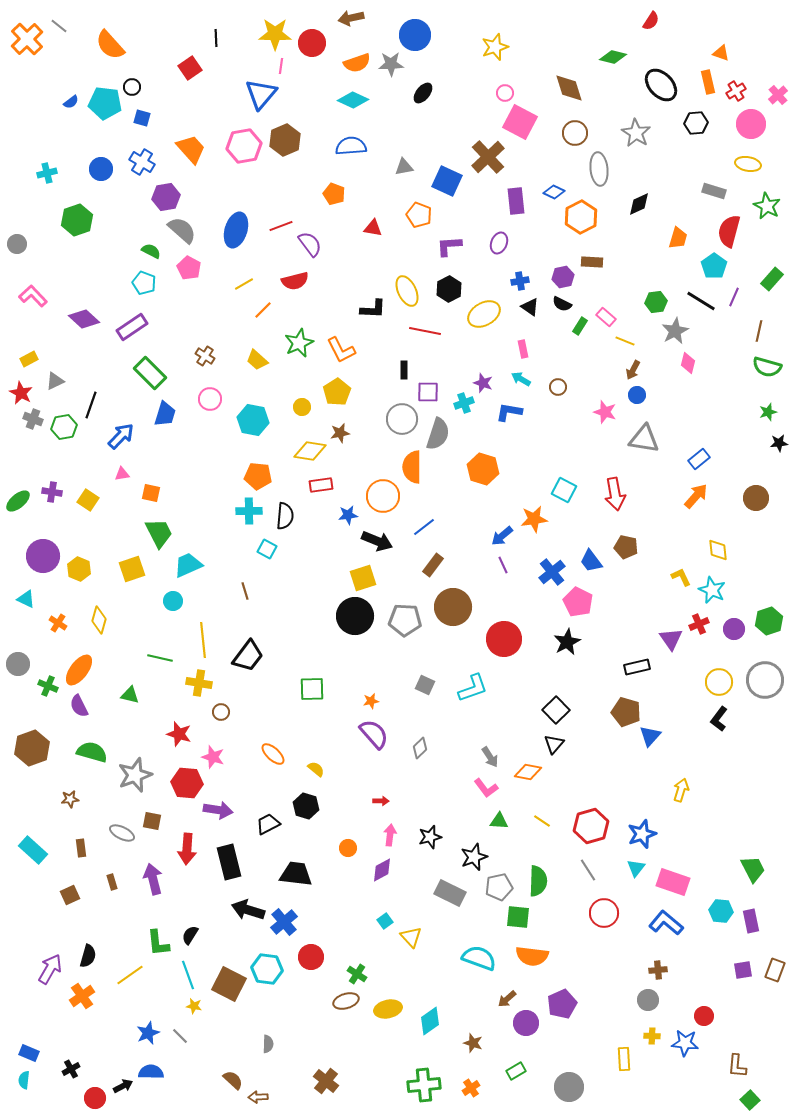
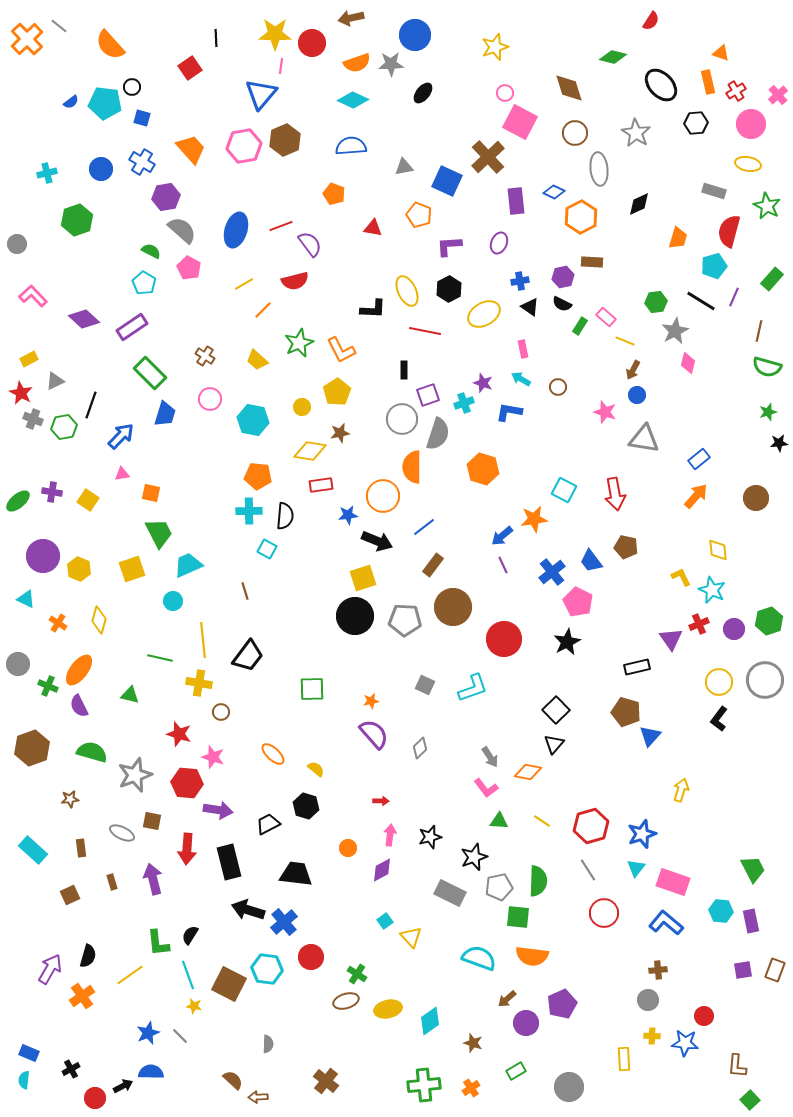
cyan pentagon at (714, 266): rotated 20 degrees clockwise
cyan pentagon at (144, 283): rotated 10 degrees clockwise
purple square at (428, 392): moved 3 px down; rotated 20 degrees counterclockwise
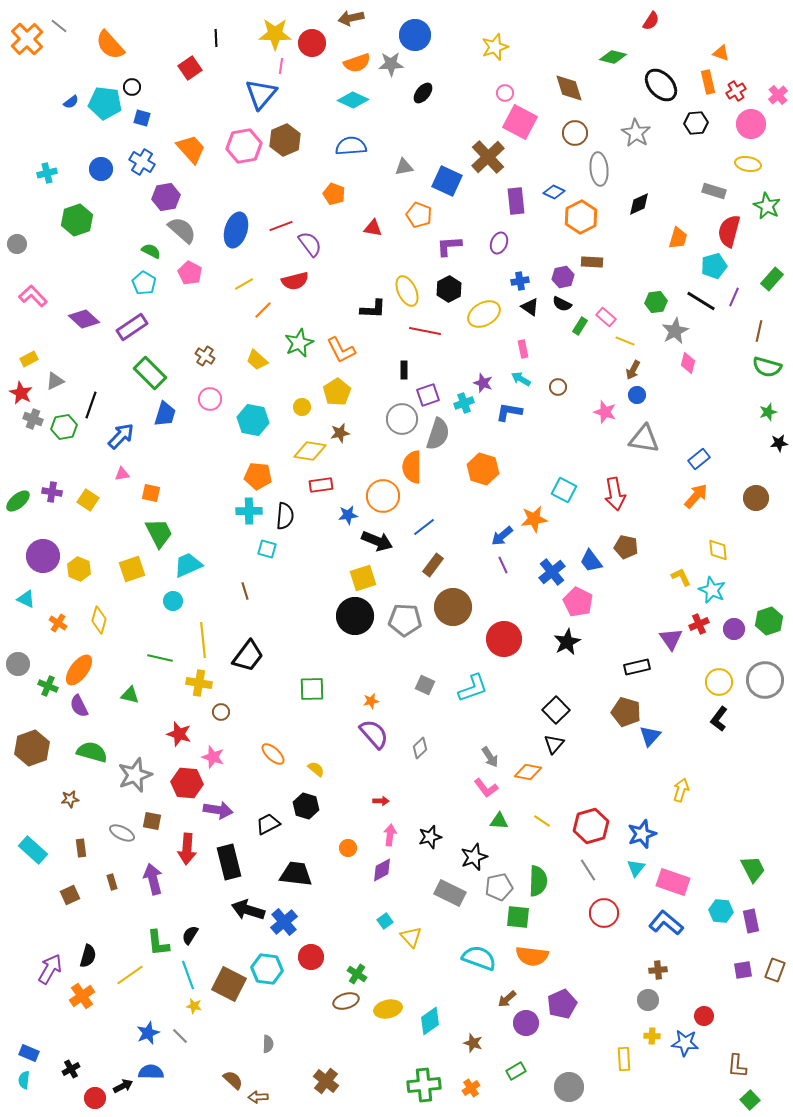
pink pentagon at (189, 268): moved 1 px right, 5 px down
cyan square at (267, 549): rotated 12 degrees counterclockwise
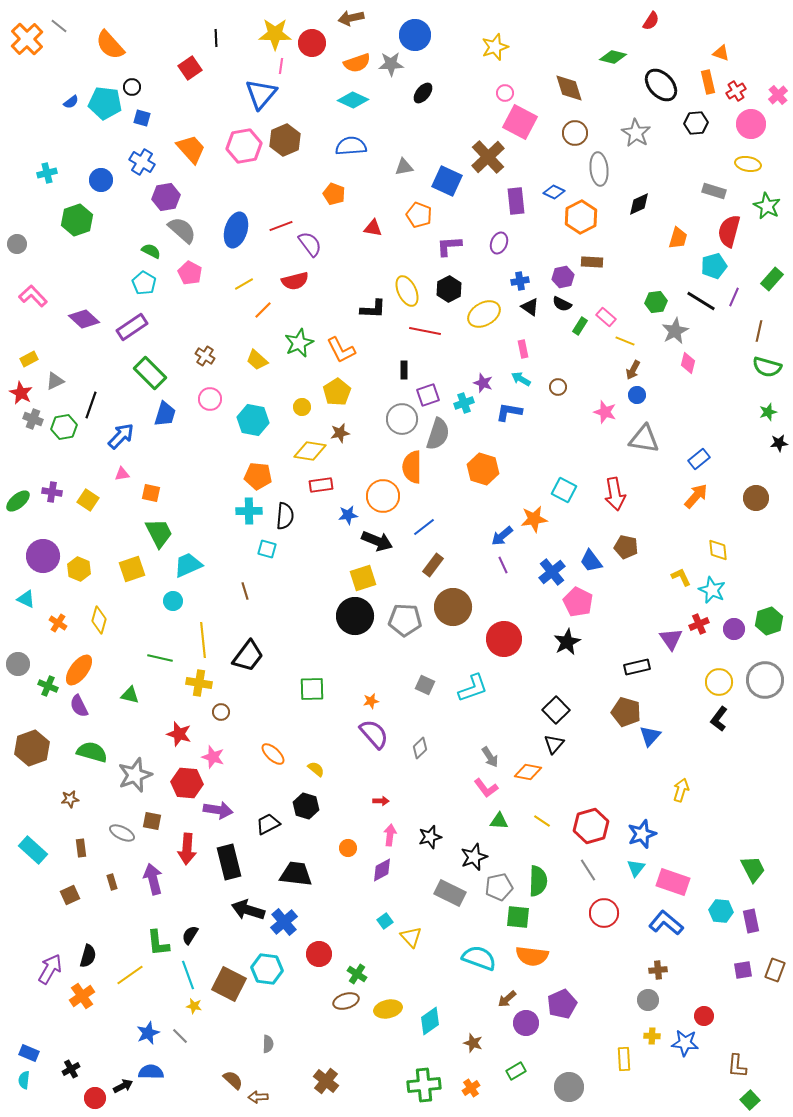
blue circle at (101, 169): moved 11 px down
red circle at (311, 957): moved 8 px right, 3 px up
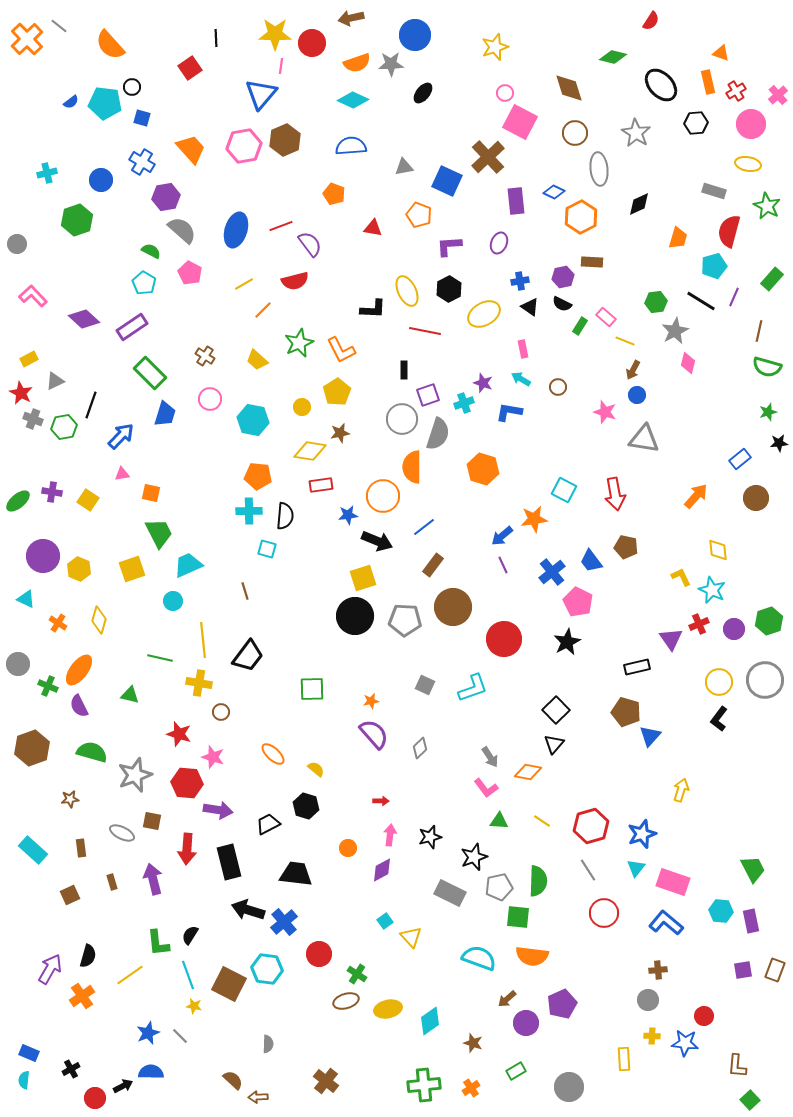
blue rectangle at (699, 459): moved 41 px right
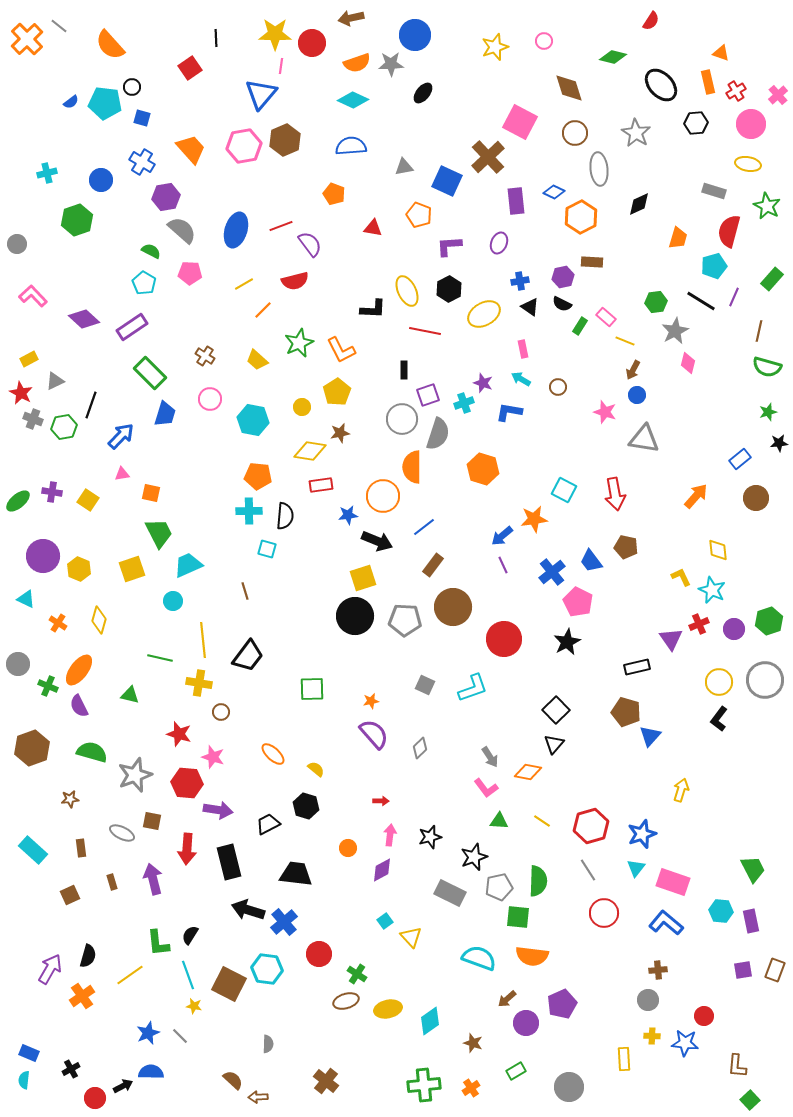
pink circle at (505, 93): moved 39 px right, 52 px up
pink pentagon at (190, 273): rotated 25 degrees counterclockwise
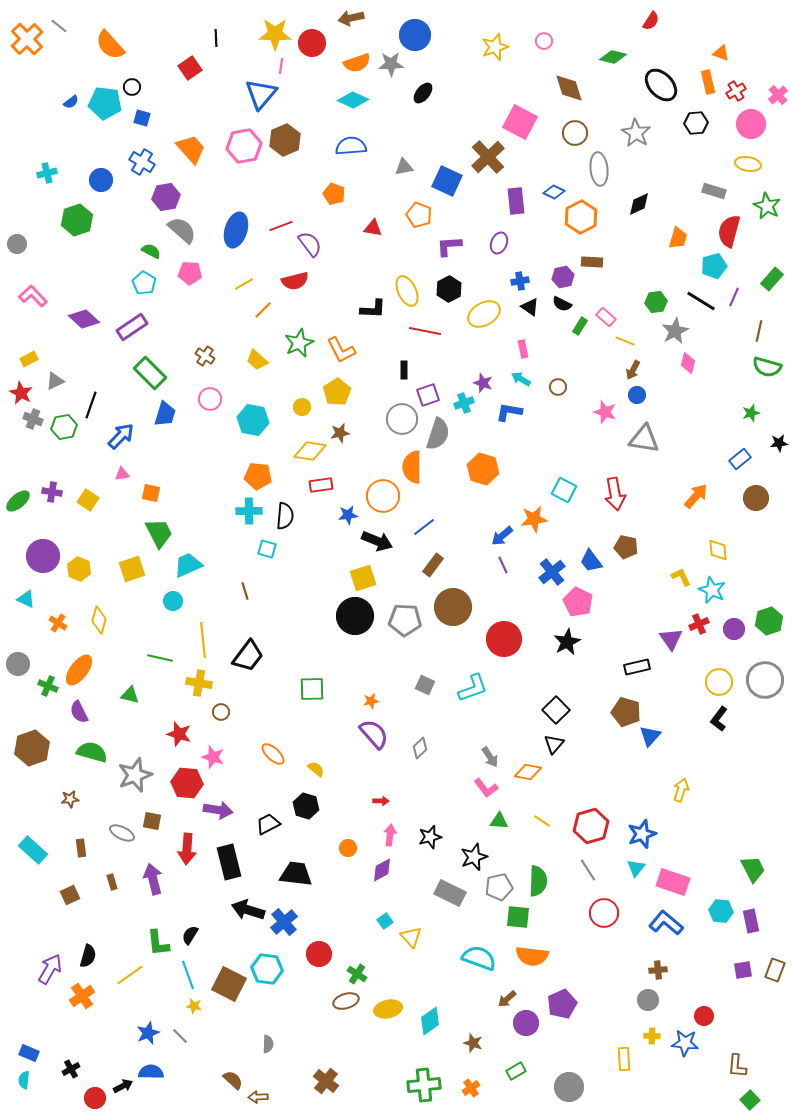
green star at (768, 412): moved 17 px left, 1 px down
purple semicircle at (79, 706): moved 6 px down
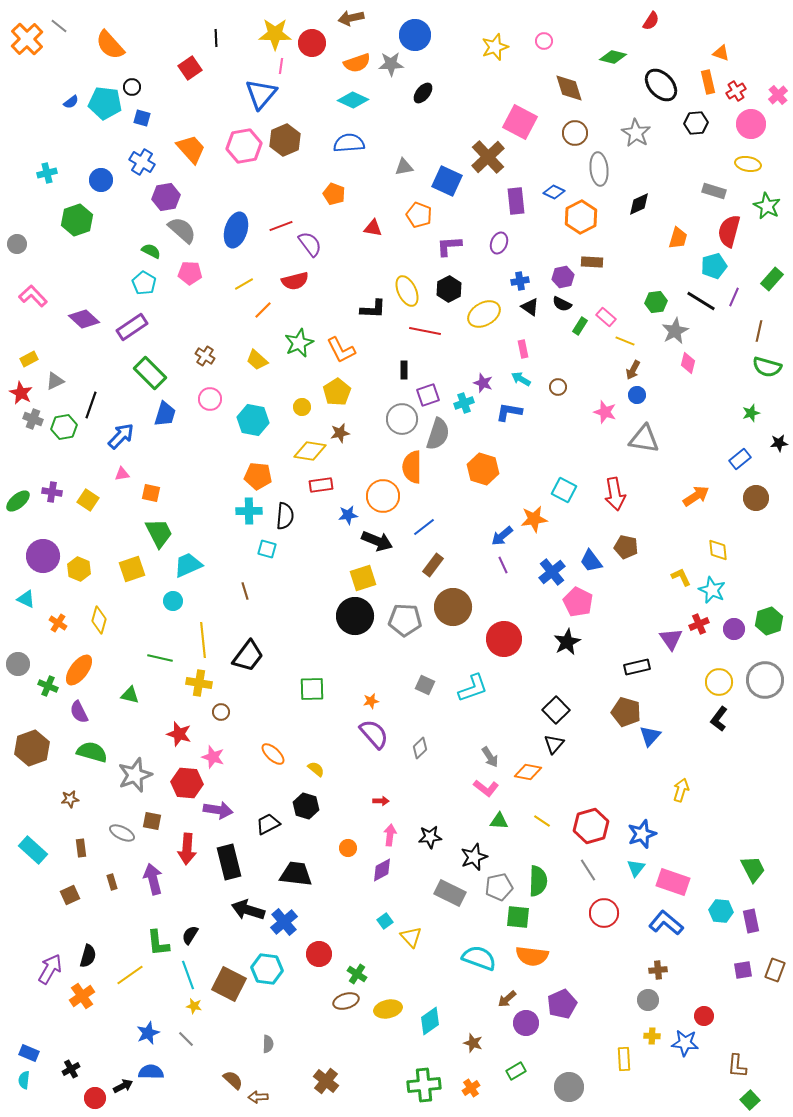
blue semicircle at (351, 146): moved 2 px left, 3 px up
orange arrow at (696, 496): rotated 16 degrees clockwise
pink L-shape at (486, 788): rotated 15 degrees counterclockwise
black star at (430, 837): rotated 10 degrees clockwise
gray line at (180, 1036): moved 6 px right, 3 px down
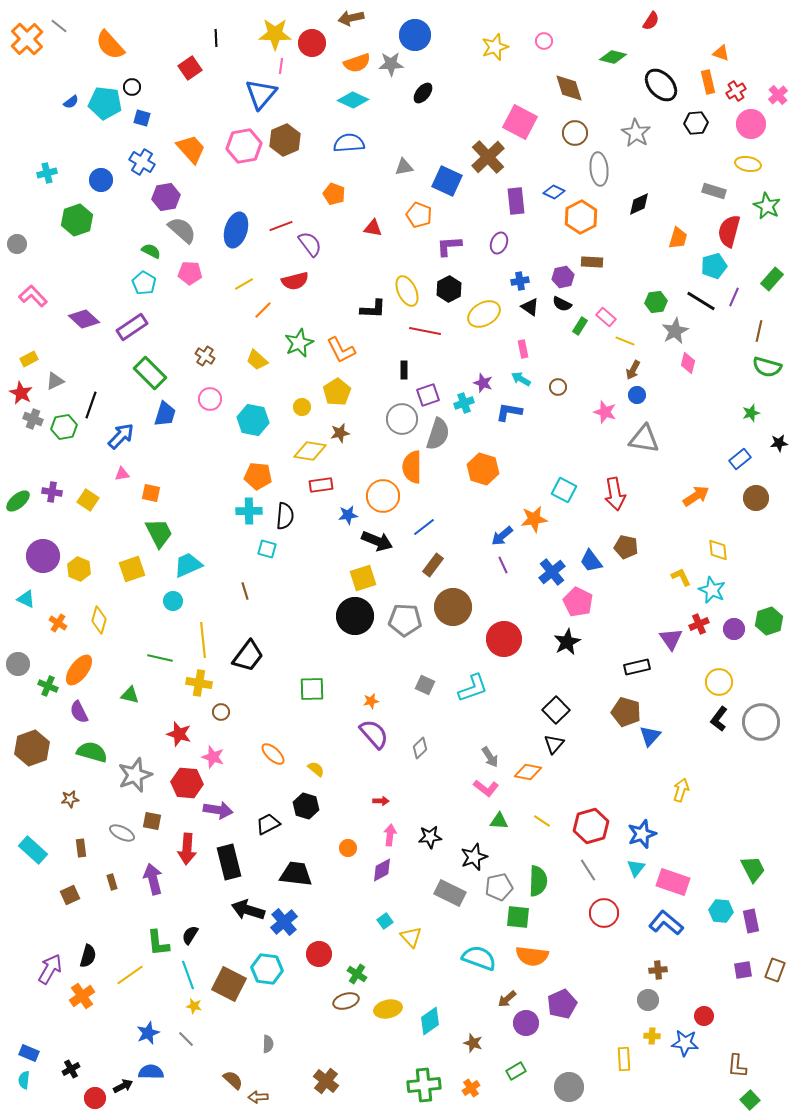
gray circle at (765, 680): moved 4 px left, 42 px down
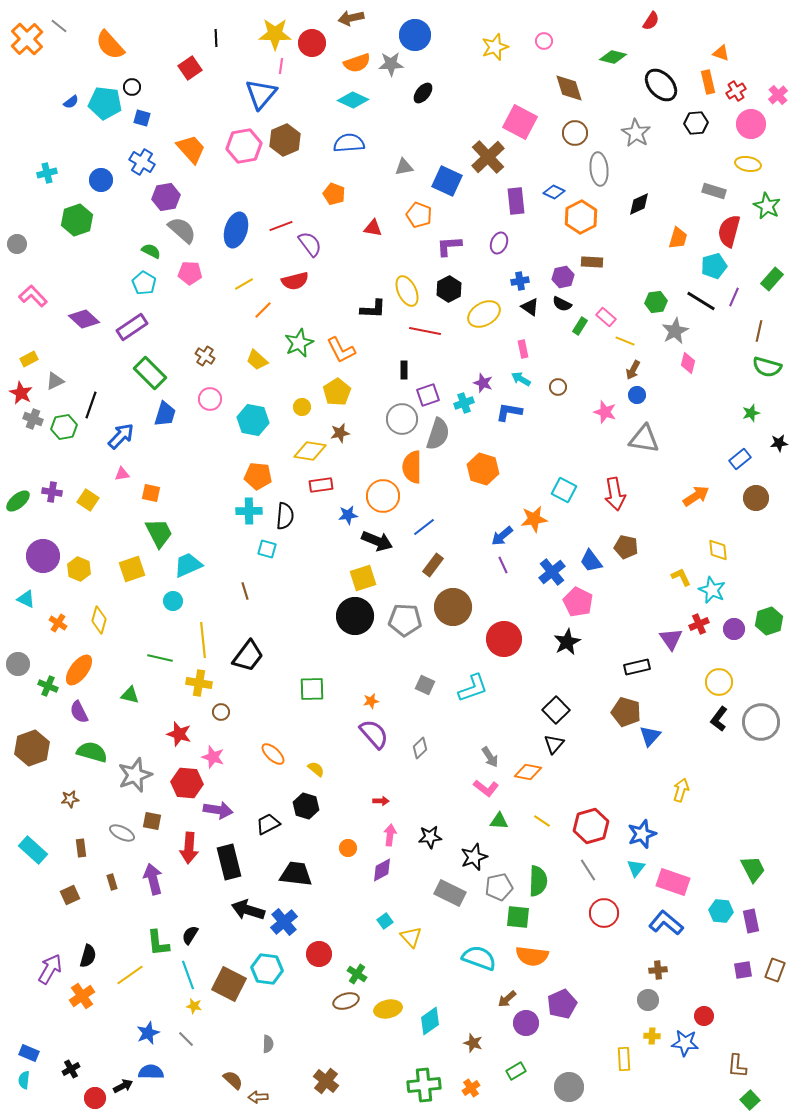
red arrow at (187, 849): moved 2 px right, 1 px up
